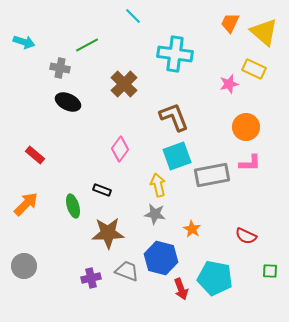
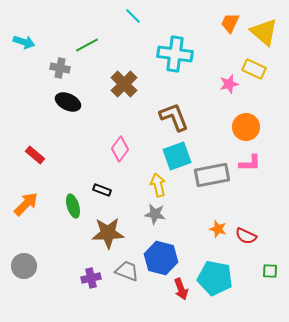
orange star: moved 26 px right; rotated 12 degrees counterclockwise
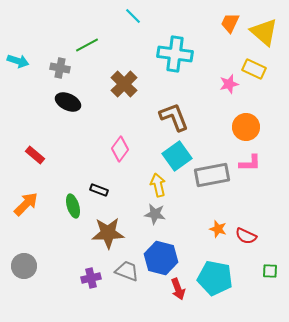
cyan arrow: moved 6 px left, 19 px down
cyan square: rotated 16 degrees counterclockwise
black rectangle: moved 3 px left
red arrow: moved 3 px left
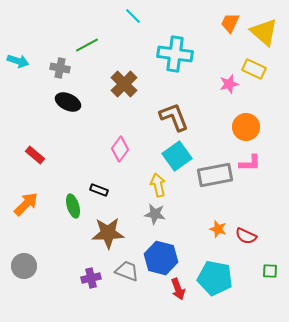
gray rectangle: moved 3 px right
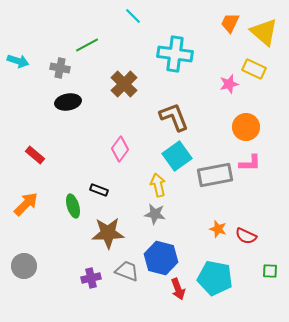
black ellipse: rotated 35 degrees counterclockwise
